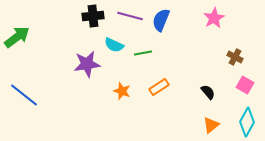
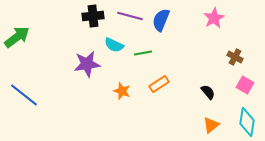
orange rectangle: moved 3 px up
cyan diamond: rotated 20 degrees counterclockwise
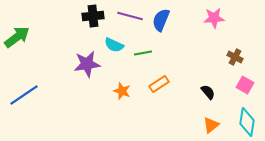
pink star: rotated 25 degrees clockwise
blue line: rotated 72 degrees counterclockwise
